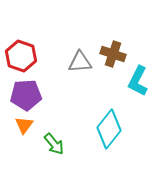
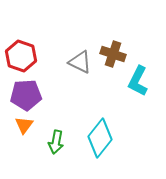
gray triangle: rotated 30 degrees clockwise
cyan diamond: moved 9 px left, 9 px down
green arrow: moved 2 px right, 2 px up; rotated 50 degrees clockwise
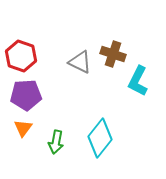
orange triangle: moved 1 px left, 3 px down
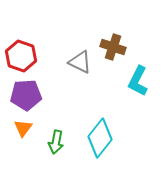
brown cross: moved 7 px up
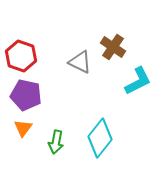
brown cross: rotated 15 degrees clockwise
cyan L-shape: rotated 144 degrees counterclockwise
purple pentagon: rotated 16 degrees clockwise
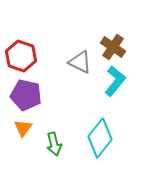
cyan L-shape: moved 23 px left; rotated 24 degrees counterclockwise
green arrow: moved 2 px left, 2 px down; rotated 25 degrees counterclockwise
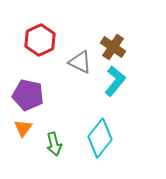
red hexagon: moved 19 px right, 16 px up; rotated 16 degrees clockwise
purple pentagon: moved 2 px right
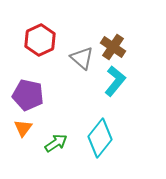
gray triangle: moved 2 px right, 4 px up; rotated 15 degrees clockwise
green arrow: moved 2 px right, 1 px up; rotated 110 degrees counterclockwise
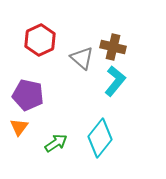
brown cross: rotated 20 degrees counterclockwise
orange triangle: moved 4 px left, 1 px up
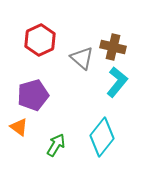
cyan L-shape: moved 2 px right, 1 px down
purple pentagon: moved 5 px right; rotated 28 degrees counterclockwise
orange triangle: rotated 30 degrees counterclockwise
cyan diamond: moved 2 px right, 1 px up
green arrow: moved 2 px down; rotated 25 degrees counterclockwise
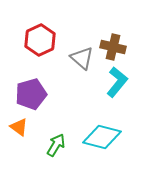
purple pentagon: moved 2 px left, 1 px up
cyan diamond: rotated 66 degrees clockwise
